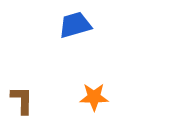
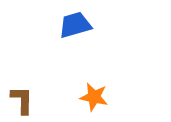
orange star: rotated 12 degrees clockwise
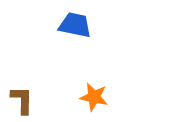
blue trapezoid: rotated 28 degrees clockwise
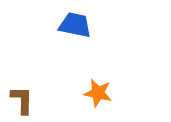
orange star: moved 4 px right, 4 px up
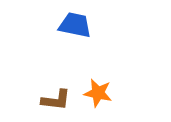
brown L-shape: moved 34 px right; rotated 96 degrees clockwise
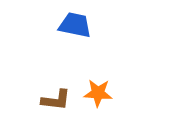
orange star: rotated 8 degrees counterclockwise
